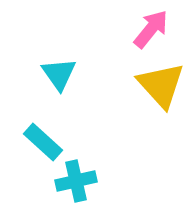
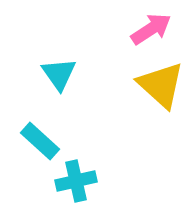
pink arrow: rotated 18 degrees clockwise
yellow triangle: rotated 6 degrees counterclockwise
cyan rectangle: moved 3 px left, 1 px up
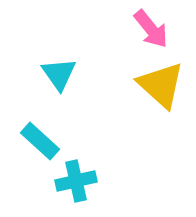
pink arrow: rotated 84 degrees clockwise
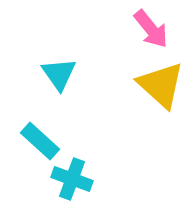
cyan cross: moved 4 px left, 2 px up; rotated 33 degrees clockwise
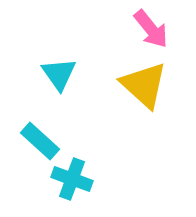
yellow triangle: moved 17 px left
